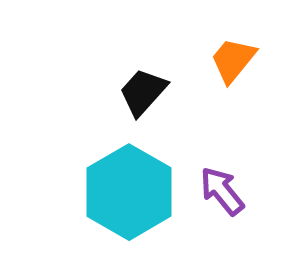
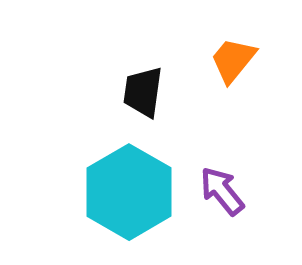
black trapezoid: rotated 34 degrees counterclockwise
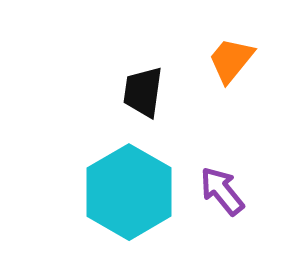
orange trapezoid: moved 2 px left
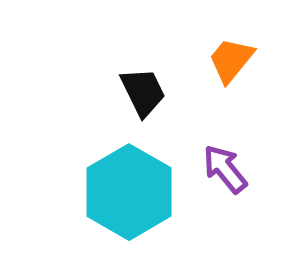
black trapezoid: rotated 146 degrees clockwise
purple arrow: moved 3 px right, 22 px up
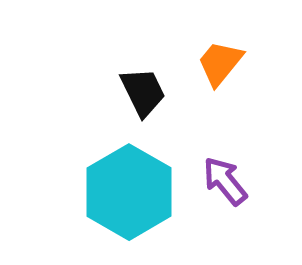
orange trapezoid: moved 11 px left, 3 px down
purple arrow: moved 12 px down
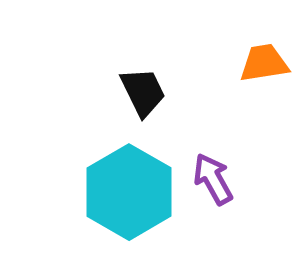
orange trapezoid: moved 44 px right; rotated 42 degrees clockwise
purple arrow: moved 12 px left, 2 px up; rotated 10 degrees clockwise
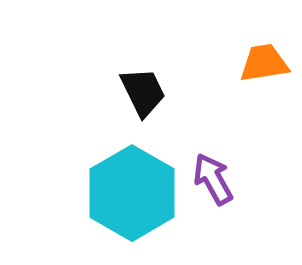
cyan hexagon: moved 3 px right, 1 px down
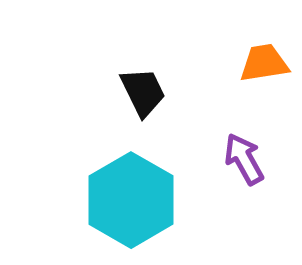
purple arrow: moved 31 px right, 20 px up
cyan hexagon: moved 1 px left, 7 px down
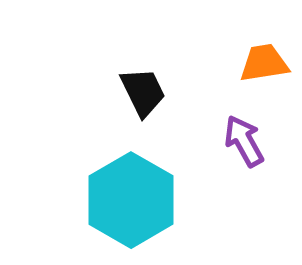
purple arrow: moved 18 px up
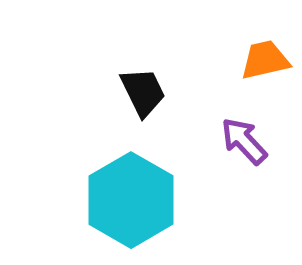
orange trapezoid: moved 1 px right, 3 px up; rotated 4 degrees counterclockwise
purple arrow: rotated 14 degrees counterclockwise
